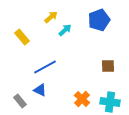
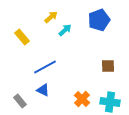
blue triangle: moved 3 px right
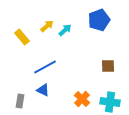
yellow arrow: moved 4 px left, 9 px down
gray rectangle: rotated 48 degrees clockwise
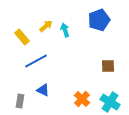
yellow arrow: moved 1 px left
cyan arrow: rotated 64 degrees counterclockwise
blue line: moved 9 px left, 6 px up
cyan cross: rotated 24 degrees clockwise
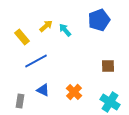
cyan arrow: rotated 24 degrees counterclockwise
orange cross: moved 8 px left, 7 px up
